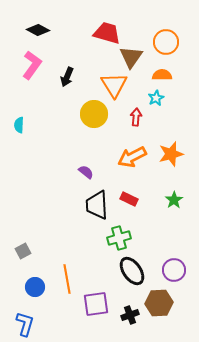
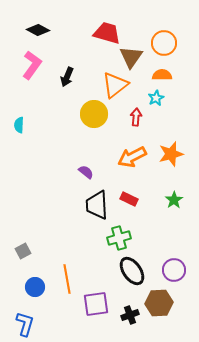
orange circle: moved 2 px left, 1 px down
orange triangle: moved 1 px right; rotated 24 degrees clockwise
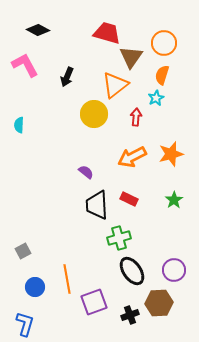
pink L-shape: moved 7 px left; rotated 64 degrees counterclockwise
orange semicircle: rotated 72 degrees counterclockwise
purple square: moved 2 px left, 2 px up; rotated 12 degrees counterclockwise
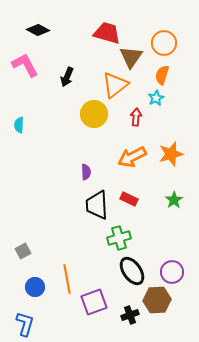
purple semicircle: rotated 49 degrees clockwise
purple circle: moved 2 px left, 2 px down
brown hexagon: moved 2 px left, 3 px up
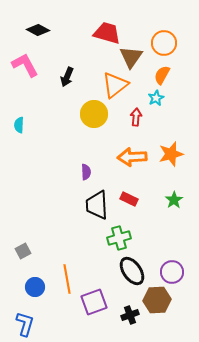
orange semicircle: rotated 12 degrees clockwise
orange arrow: rotated 24 degrees clockwise
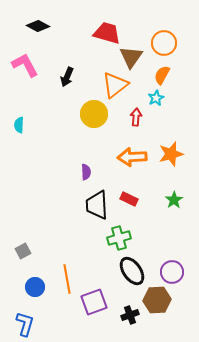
black diamond: moved 4 px up
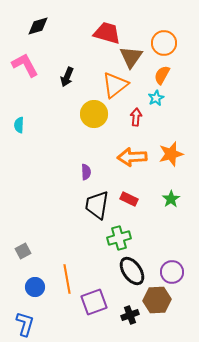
black diamond: rotated 45 degrees counterclockwise
green star: moved 3 px left, 1 px up
black trapezoid: rotated 12 degrees clockwise
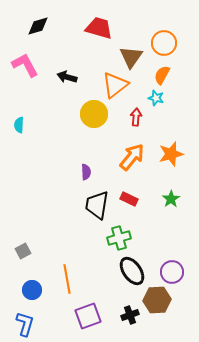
red trapezoid: moved 8 px left, 5 px up
black arrow: rotated 84 degrees clockwise
cyan star: rotated 28 degrees counterclockwise
orange arrow: rotated 132 degrees clockwise
blue circle: moved 3 px left, 3 px down
purple square: moved 6 px left, 14 px down
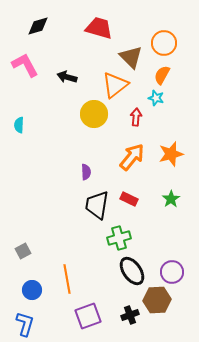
brown triangle: rotated 20 degrees counterclockwise
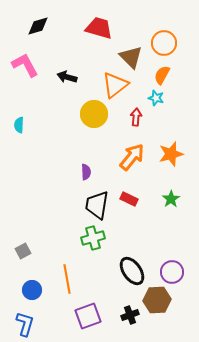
green cross: moved 26 px left
